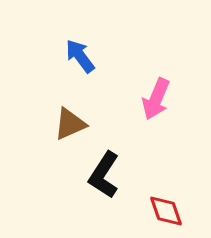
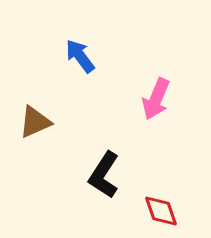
brown triangle: moved 35 px left, 2 px up
red diamond: moved 5 px left
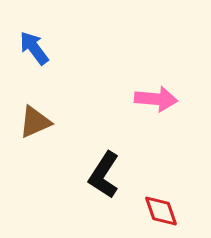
blue arrow: moved 46 px left, 8 px up
pink arrow: rotated 108 degrees counterclockwise
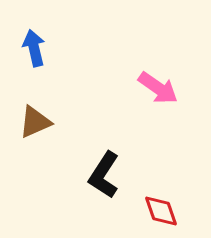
blue arrow: rotated 24 degrees clockwise
pink arrow: moved 2 px right, 11 px up; rotated 30 degrees clockwise
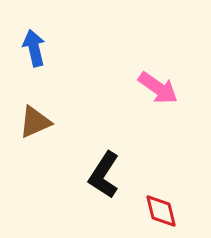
red diamond: rotated 6 degrees clockwise
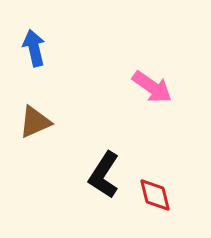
pink arrow: moved 6 px left, 1 px up
red diamond: moved 6 px left, 16 px up
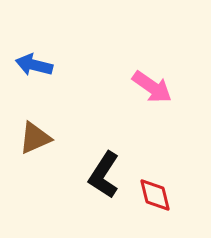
blue arrow: moved 17 px down; rotated 63 degrees counterclockwise
brown triangle: moved 16 px down
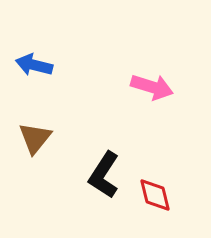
pink arrow: rotated 18 degrees counterclockwise
brown triangle: rotated 27 degrees counterclockwise
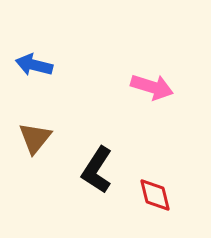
black L-shape: moved 7 px left, 5 px up
